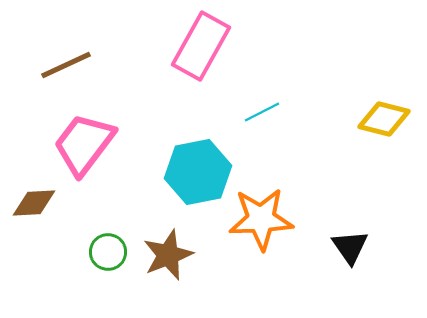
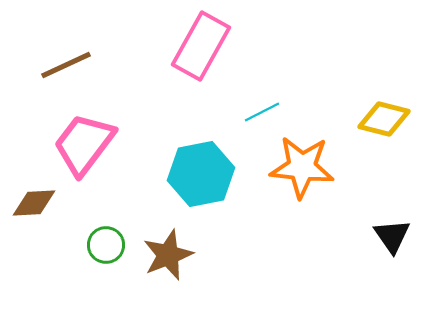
cyan hexagon: moved 3 px right, 2 px down
orange star: moved 41 px right, 52 px up; rotated 8 degrees clockwise
black triangle: moved 42 px right, 11 px up
green circle: moved 2 px left, 7 px up
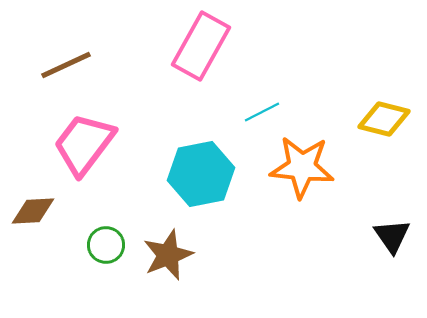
brown diamond: moved 1 px left, 8 px down
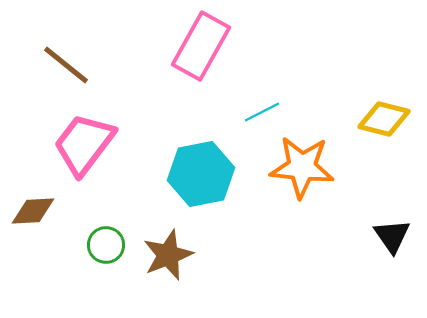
brown line: rotated 64 degrees clockwise
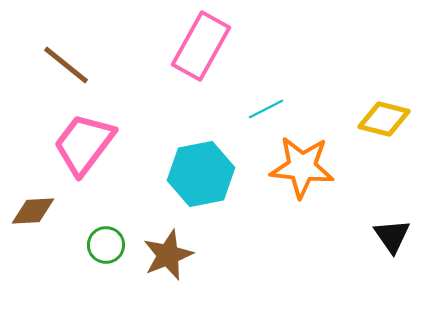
cyan line: moved 4 px right, 3 px up
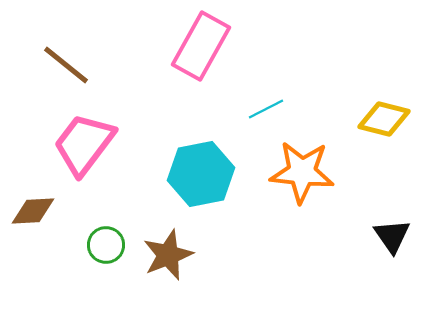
orange star: moved 5 px down
